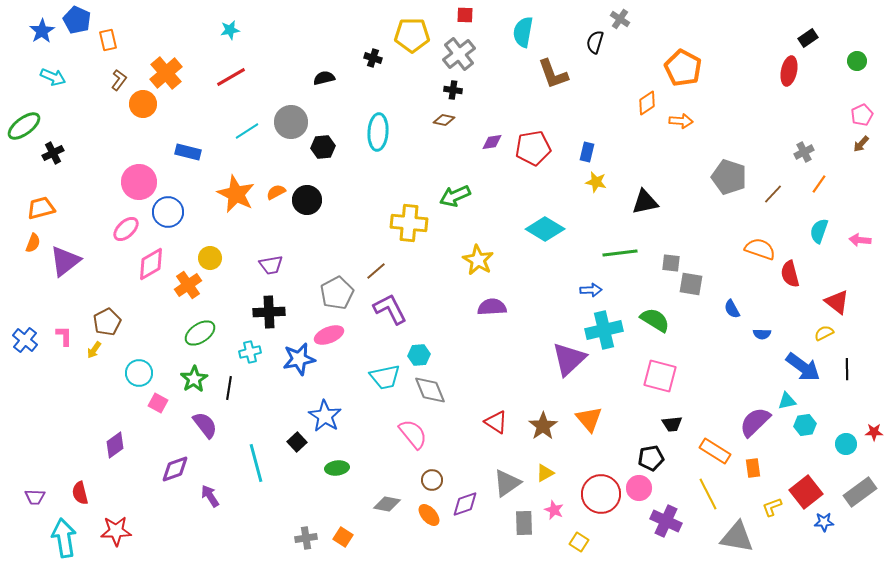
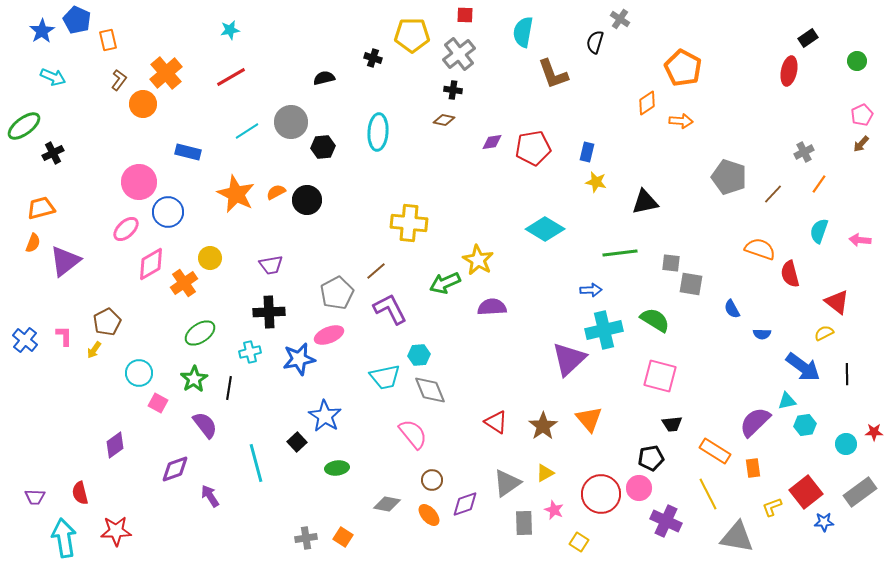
green arrow at (455, 196): moved 10 px left, 87 px down
orange cross at (188, 285): moved 4 px left, 2 px up
black line at (847, 369): moved 5 px down
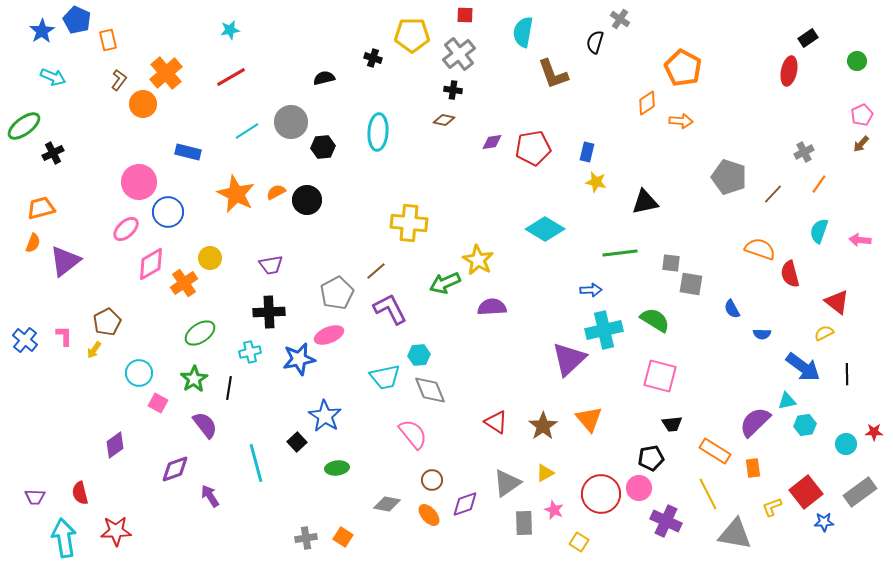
gray triangle at (737, 537): moved 2 px left, 3 px up
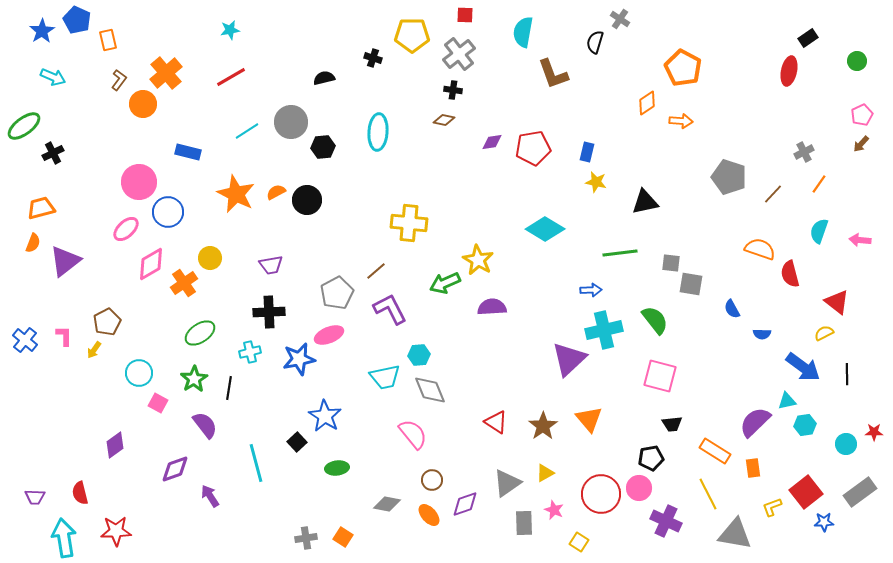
green semicircle at (655, 320): rotated 20 degrees clockwise
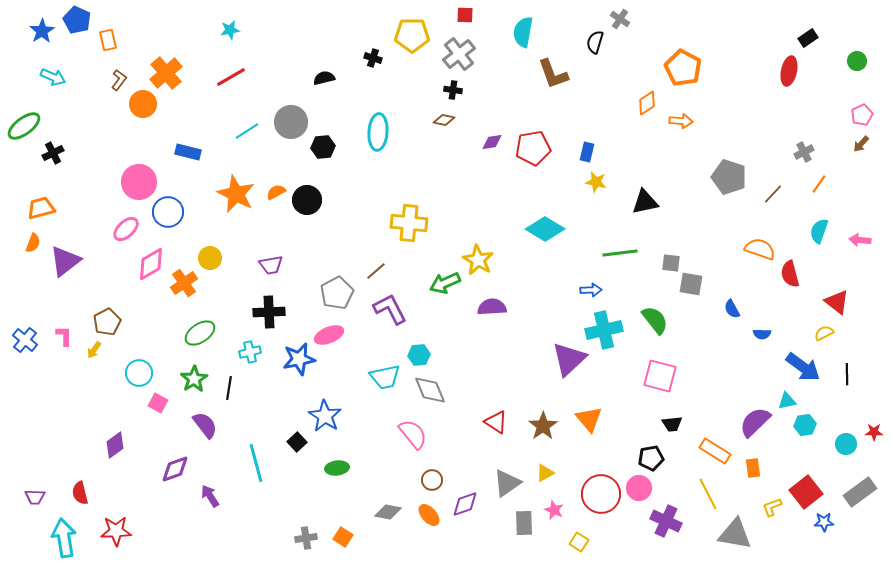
gray diamond at (387, 504): moved 1 px right, 8 px down
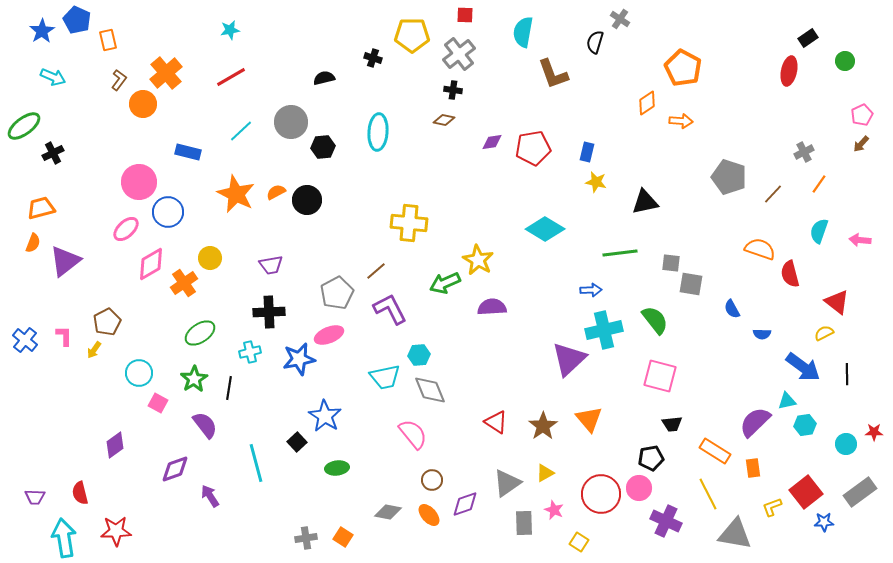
green circle at (857, 61): moved 12 px left
cyan line at (247, 131): moved 6 px left; rotated 10 degrees counterclockwise
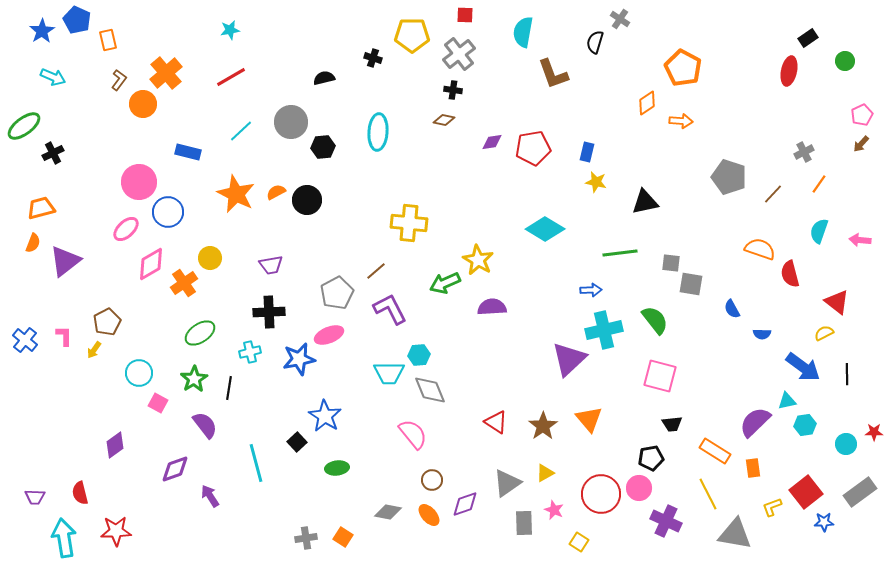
cyan trapezoid at (385, 377): moved 4 px right, 4 px up; rotated 12 degrees clockwise
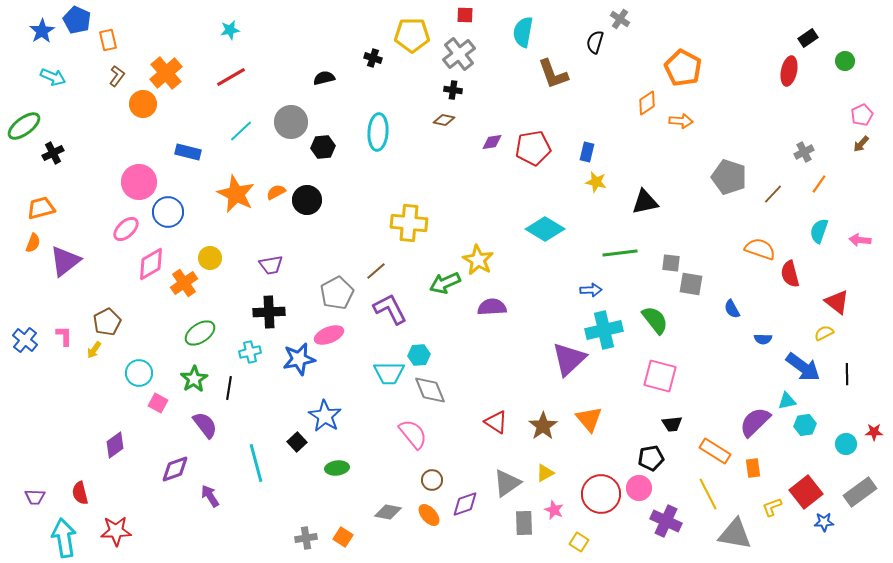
brown L-shape at (119, 80): moved 2 px left, 4 px up
blue semicircle at (762, 334): moved 1 px right, 5 px down
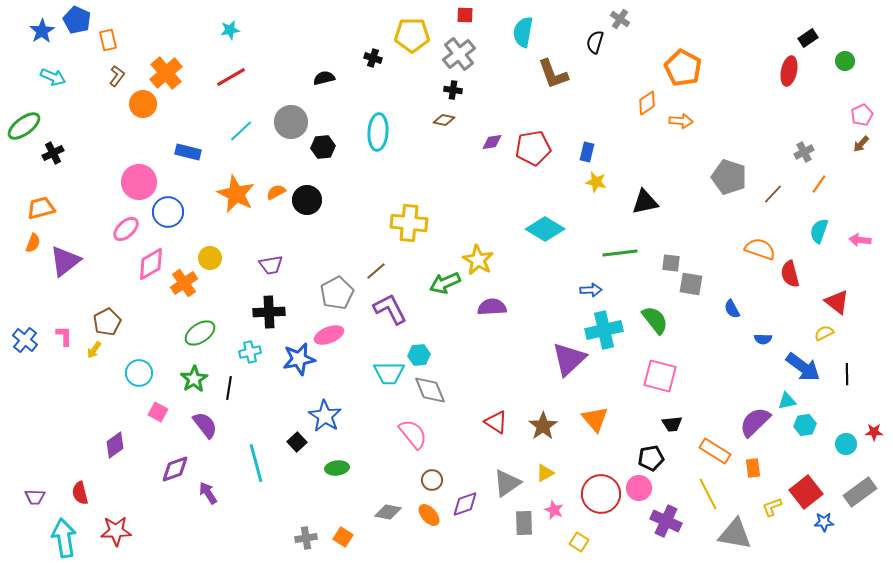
pink square at (158, 403): moved 9 px down
orange triangle at (589, 419): moved 6 px right
purple arrow at (210, 496): moved 2 px left, 3 px up
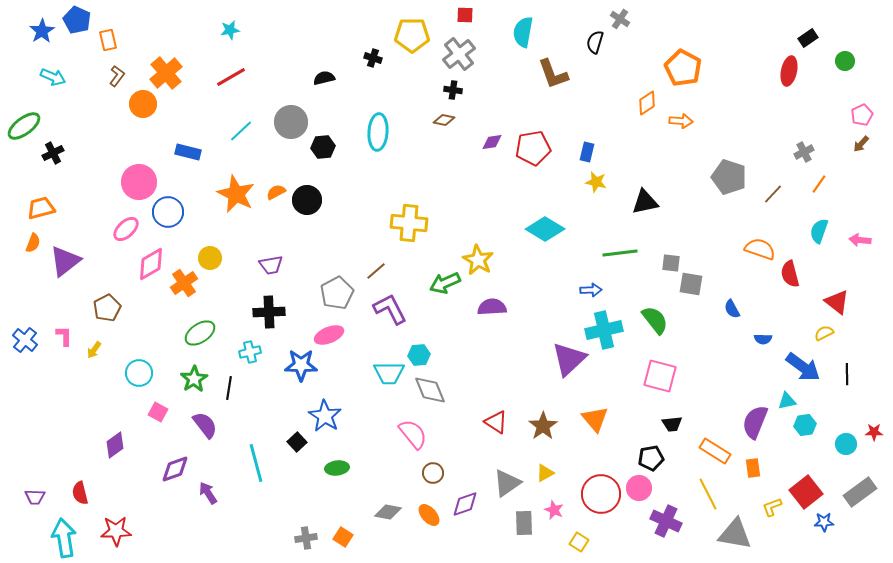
brown pentagon at (107, 322): moved 14 px up
blue star at (299, 359): moved 2 px right, 6 px down; rotated 12 degrees clockwise
purple semicircle at (755, 422): rotated 24 degrees counterclockwise
brown circle at (432, 480): moved 1 px right, 7 px up
